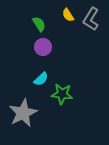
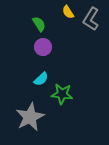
yellow semicircle: moved 3 px up
gray star: moved 7 px right, 4 px down
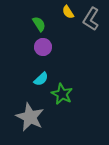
green star: rotated 20 degrees clockwise
gray star: rotated 20 degrees counterclockwise
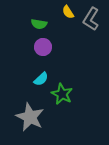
green semicircle: rotated 133 degrees clockwise
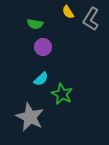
green semicircle: moved 4 px left
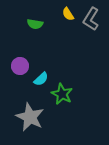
yellow semicircle: moved 2 px down
purple circle: moved 23 px left, 19 px down
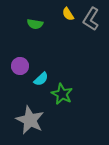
gray star: moved 3 px down
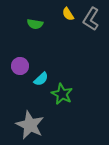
gray star: moved 5 px down
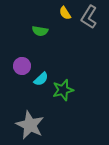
yellow semicircle: moved 3 px left, 1 px up
gray L-shape: moved 2 px left, 2 px up
green semicircle: moved 5 px right, 7 px down
purple circle: moved 2 px right
green star: moved 1 px right, 4 px up; rotated 30 degrees clockwise
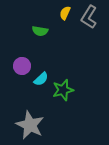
yellow semicircle: rotated 56 degrees clockwise
